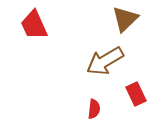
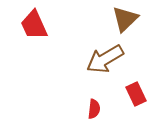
brown arrow: moved 2 px up
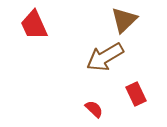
brown triangle: moved 1 px left, 1 px down
brown arrow: moved 2 px up
red semicircle: rotated 54 degrees counterclockwise
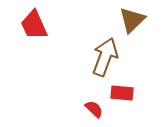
brown triangle: moved 8 px right
brown arrow: rotated 141 degrees clockwise
red rectangle: moved 14 px left, 1 px up; rotated 60 degrees counterclockwise
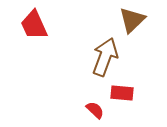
red semicircle: moved 1 px right, 1 px down
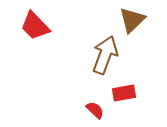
red trapezoid: moved 1 px right, 1 px down; rotated 20 degrees counterclockwise
brown arrow: moved 2 px up
red rectangle: moved 2 px right; rotated 15 degrees counterclockwise
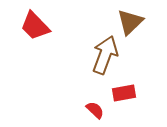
brown triangle: moved 2 px left, 2 px down
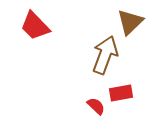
red rectangle: moved 3 px left
red semicircle: moved 1 px right, 4 px up
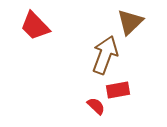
red rectangle: moved 3 px left, 3 px up
